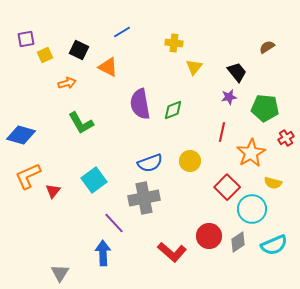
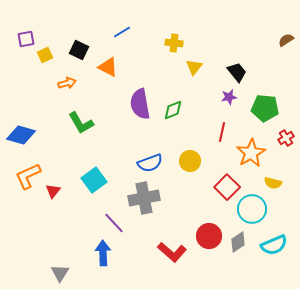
brown semicircle: moved 19 px right, 7 px up
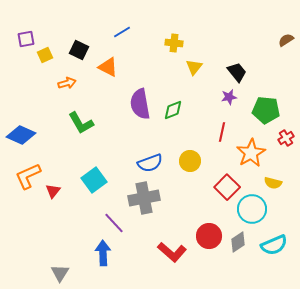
green pentagon: moved 1 px right, 2 px down
blue diamond: rotated 8 degrees clockwise
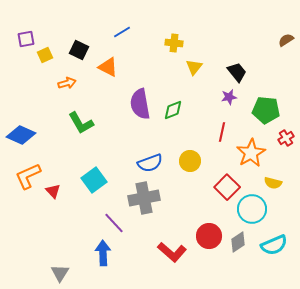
red triangle: rotated 21 degrees counterclockwise
